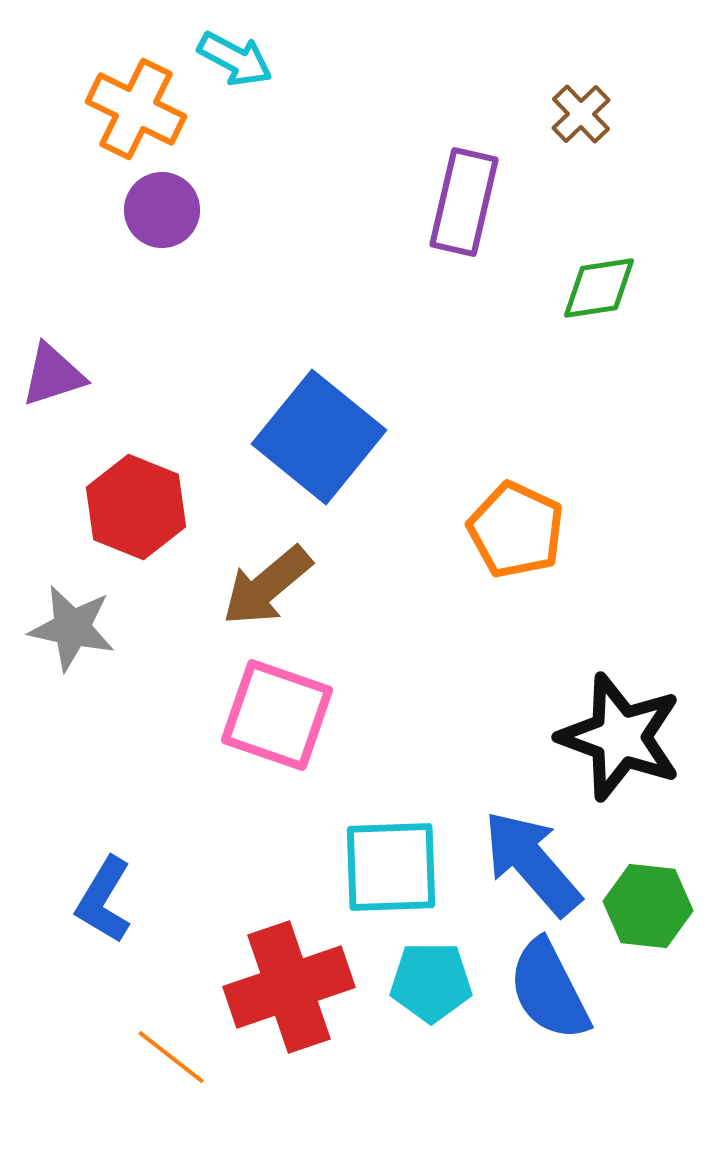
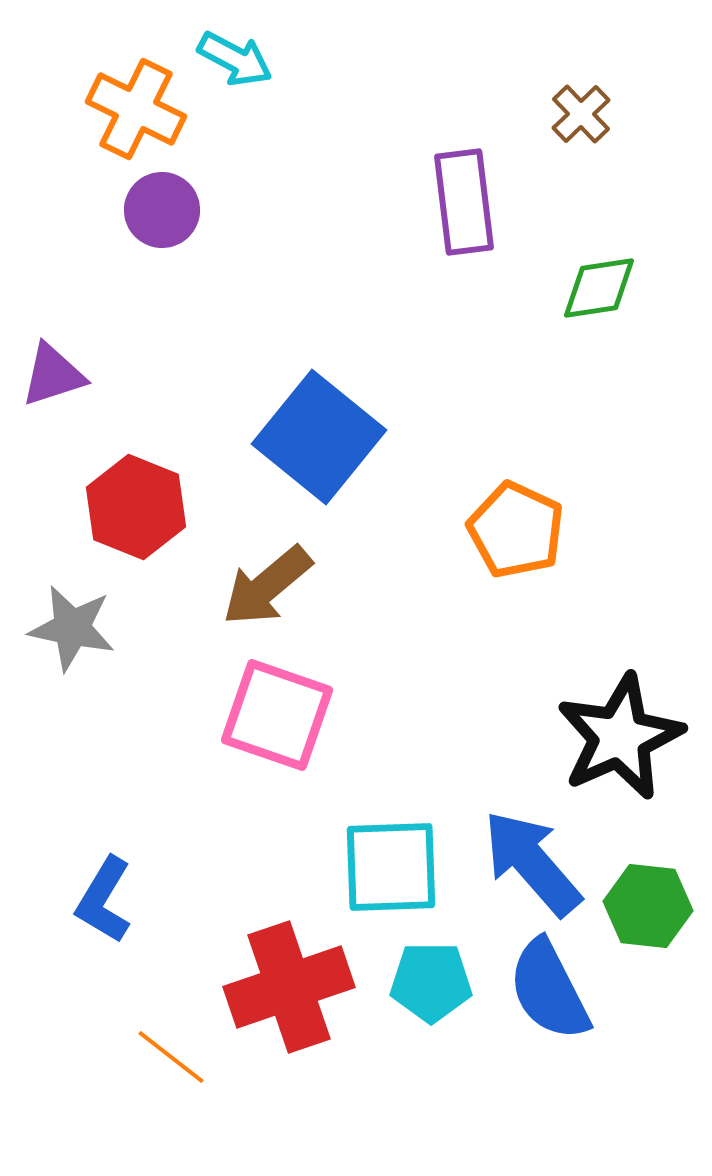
purple rectangle: rotated 20 degrees counterclockwise
black star: rotated 28 degrees clockwise
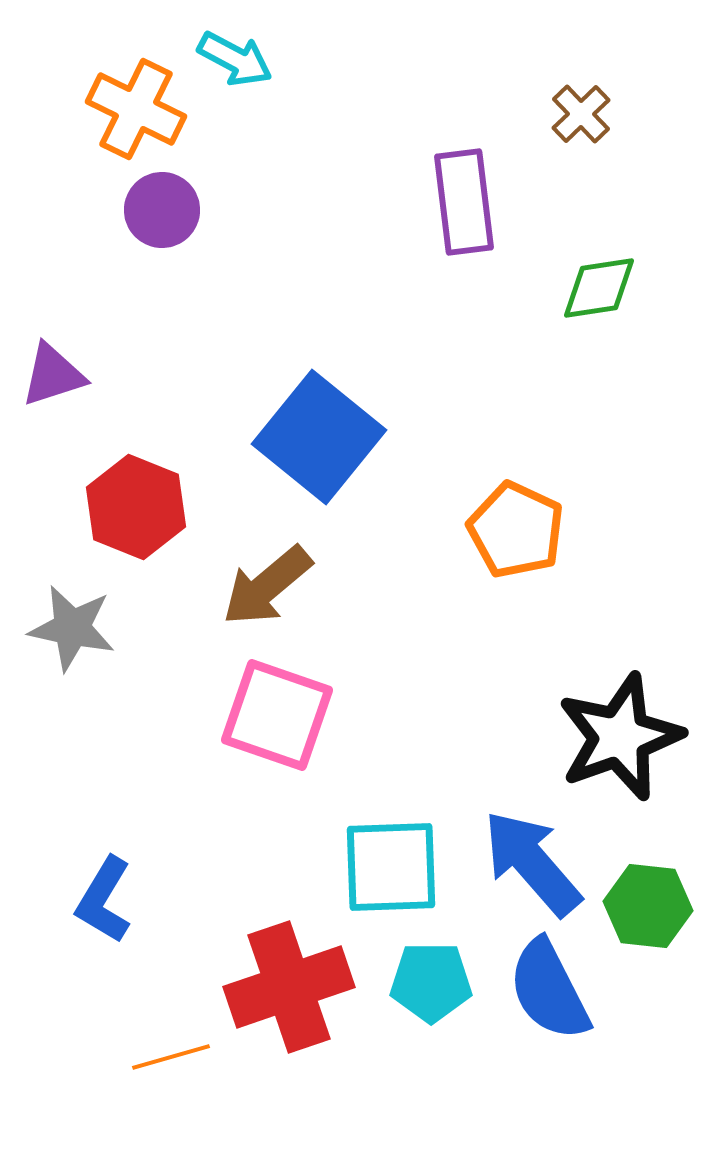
black star: rotated 4 degrees clockwise
orange line: rotated 54 degrees counterclockwise
